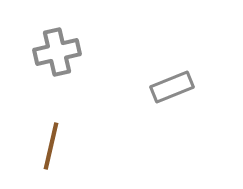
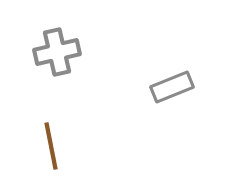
brown line: rotated 24 degrees counterclockwise
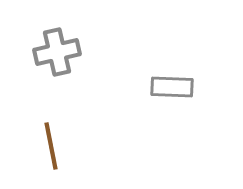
gray rectangle: rotated 24 degrees clockwise
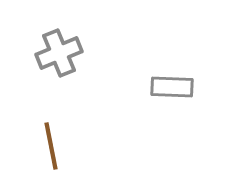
gray cross: moved 2 px right, 1 px down; rotated 9 degrees counterclockwise
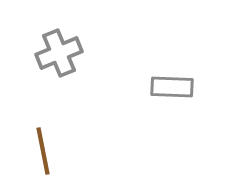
brown line: moved 8 px left, 5 px down
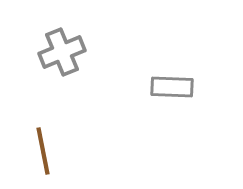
gray cross: moved 3 px right, 1 px up
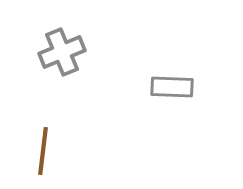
brown line: rotated 18 degrees clockwise
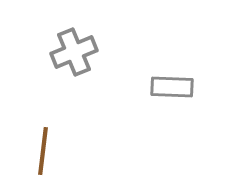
gray cross: moved 12 px right
